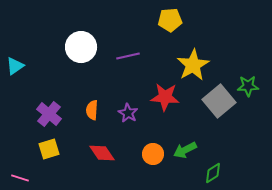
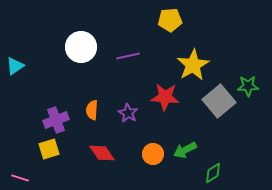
purple cross: moved 7 px right, 6 px down; rotated 30 degrees clockwise
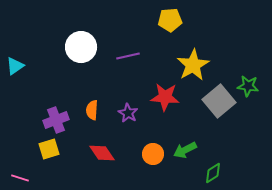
green star: rotated 10 degrees clockwise
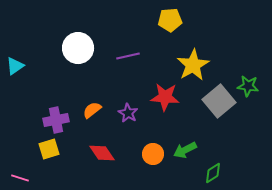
white circle: moved 3 px left, 1 px down
orange semicircle: rotated 48 degrees clockwise
purple cross: rotated 10 degrees clockwise
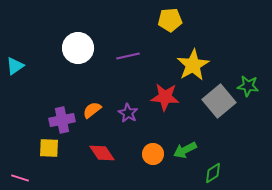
purple cross: moved 6 px right
yellow square: moved 1 px up; rotated 20 degrees clockwise
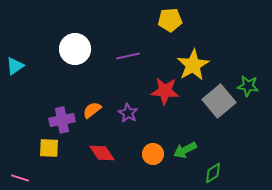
white circle: moved 3 px left, 1 px down
red star: moved 6 px up
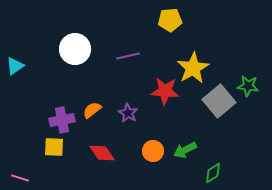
yellow star: moved 3 px down
yellow square: moved 5 px right, 1 px up
orange circle: moved 3 px up
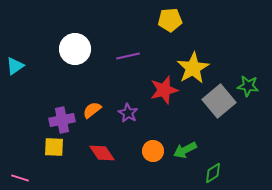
red star: moved 1 px left, 1 px up; rotated 20 degrees counterclockwise
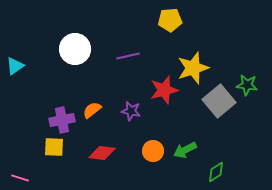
yellow star: rotated 12 degrees clockwise
green star: moved 1 px left, 1 px up
purple star: moved 3 px right, 2 px up; rotated 18 degrees counterclockwise
red diamond: rotated 48 degrees counterclockwise
green diamond: moved 3 px right, 1 px up
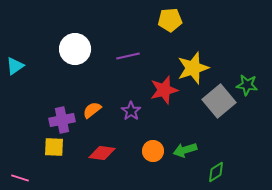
purple star: rotated 24 degrees clockwise
green arrow: rotated 10 degrees clockwise
